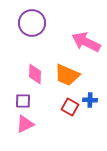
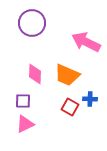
blue cross: moved 1 px up
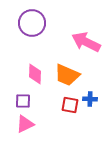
red square: moved 2 px up; rotated 18 degrees counterclockwise
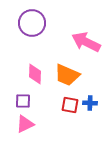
blue cross: moved 4 px down
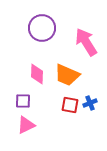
purple circle: moved 10 px right, 5 px down
pink arrow: rotated 32 degrees clockwise
pink diamond: moved 2 px right
blue cross: rotated 24 degrees counterclockwise
pink triangle: moved 1 px right, 1 px down
